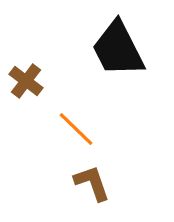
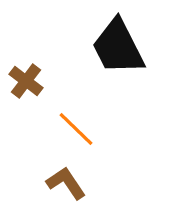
black trapezoid: moved 2 px up
brown L-shape: moved 26 px left; rotated 15 degrees counterclockwise
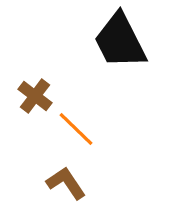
black trapezoid: moved 2 px right, 6 px up
brown cross: moved 9 px right, 15 px down
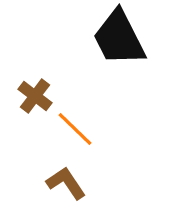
black trapezoid: moved 1 px left, 3 px up
orange line: moved 1 px left
